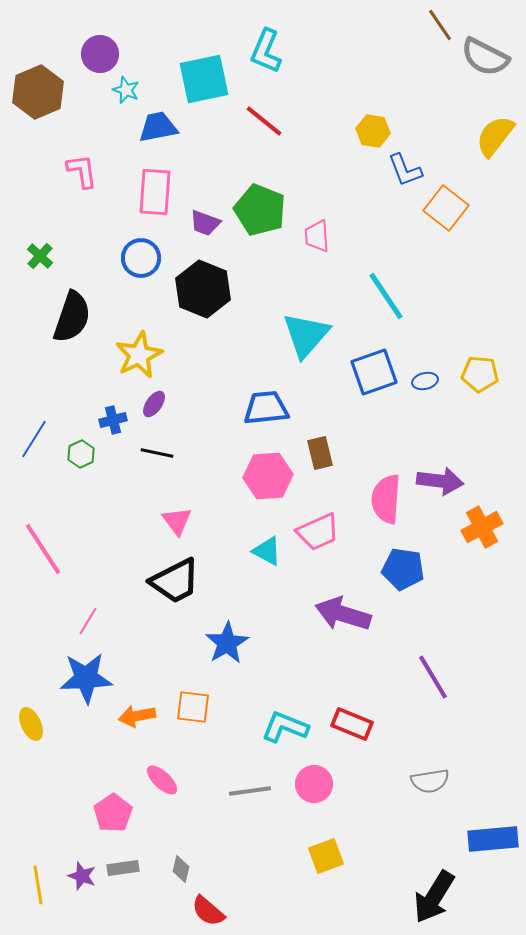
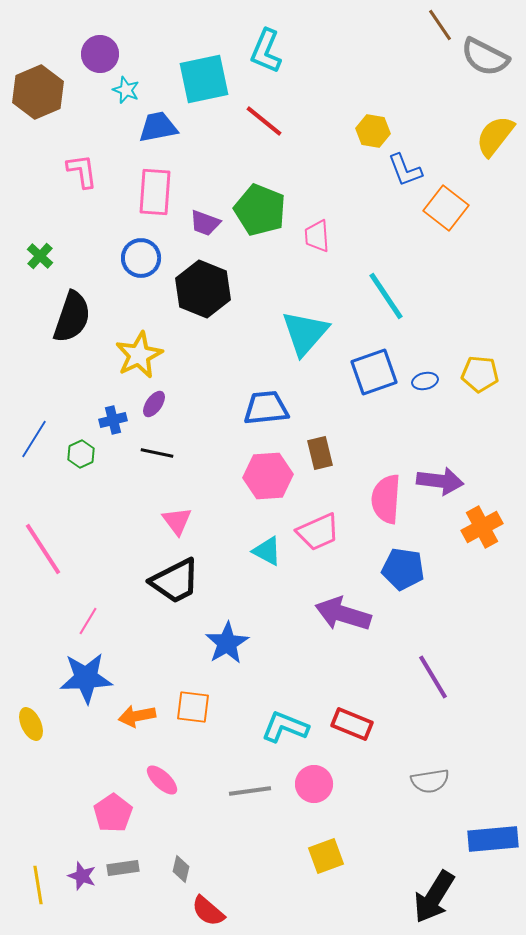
cyan triangle at (306, 335): moved 1 px left, 2 px up
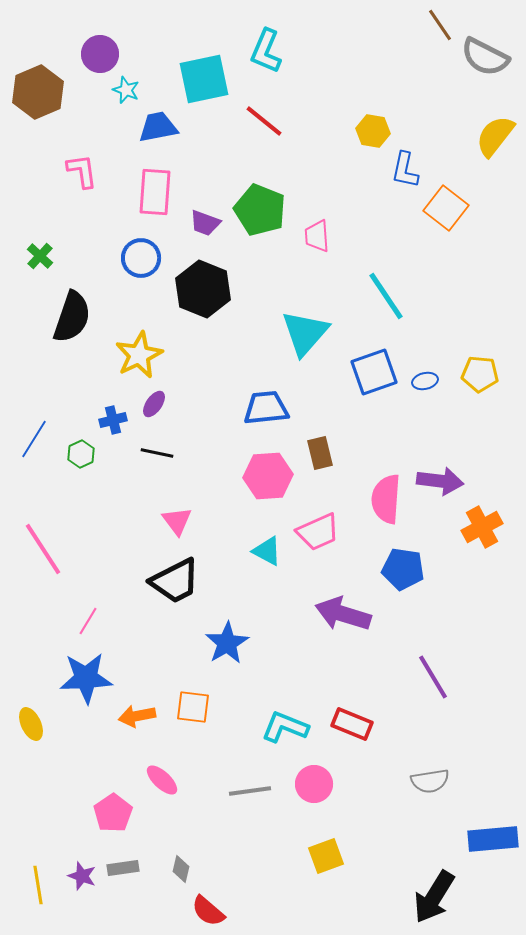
blue L-shape at (405, 170): rotated 33 degrees clockwise
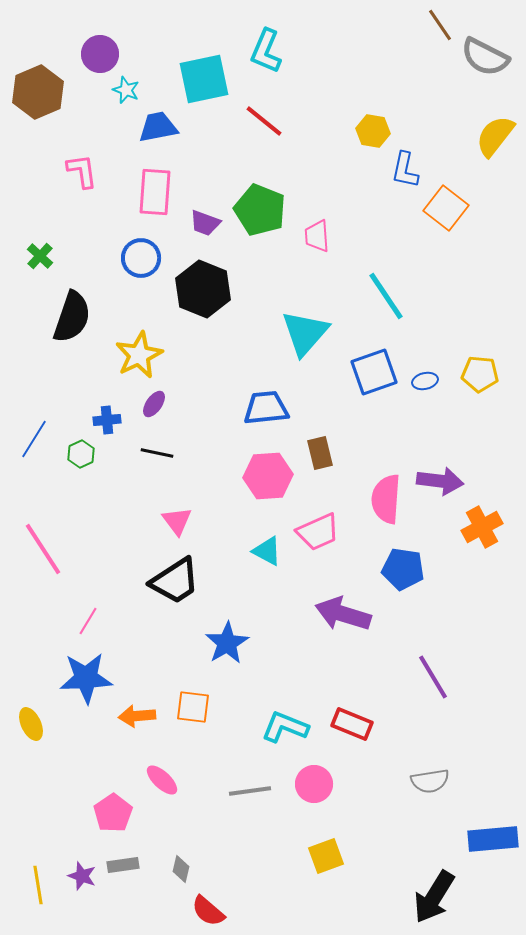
blue cross at (113, 420): moved 6 px left; rotated 8 degrees clockwise
black trapezoid at (175, 581): rotated 6 degrees counterclockwise
orange arrow at (137, 716): rotated 6 degrees clockwise
gray rectangle at (123, 868): moved 3 px up
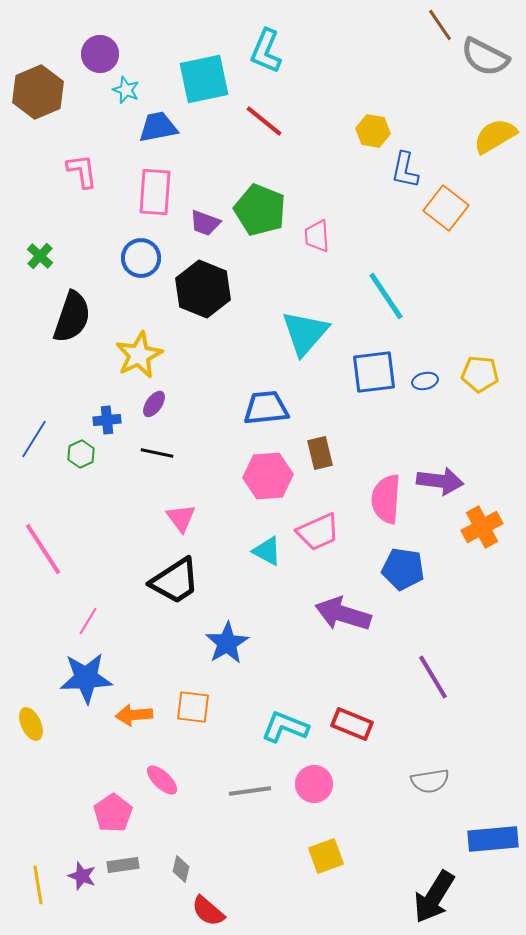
yellow semicircle at (495, 136): rotated 21 degrees clockwise
blue square at (374, 372): rotated 12 degrees clockwise
pink triangle at (177, 521): moved 4 px right, 3 px up
orange arrow at (137, 716): moved 3 px left, 1 px up
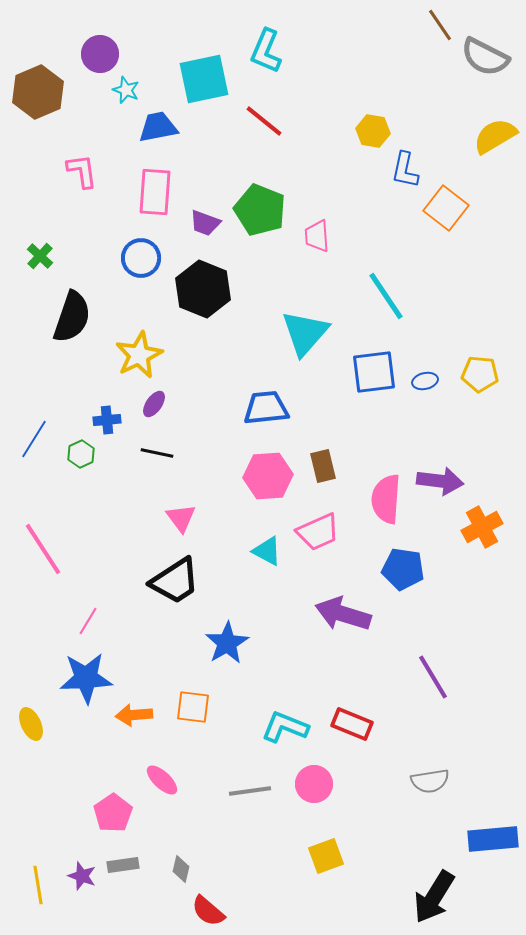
brown rectangle at (320, 453): moved 3 px right, 13 px down
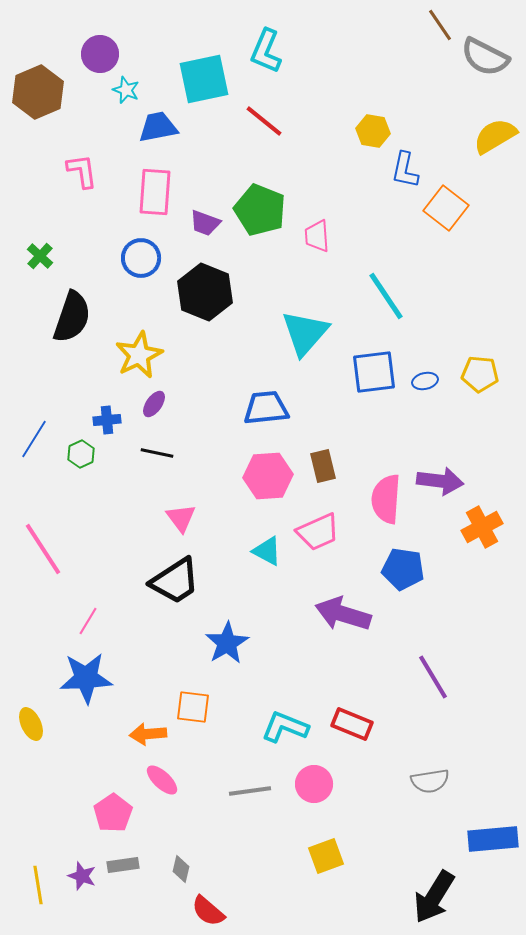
black hexagon at (203, 289): moved 2 px right, 3 px down
orange arrow at (134, 715): moved 14 px right, 19 px down
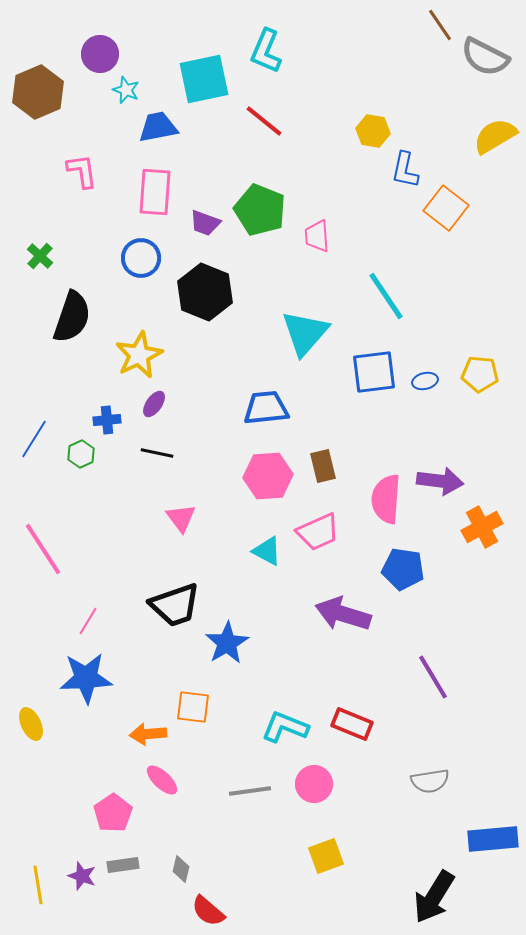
black trapezoid at (175, 581): moved 24 px down; rotated 14 degrees clockwise
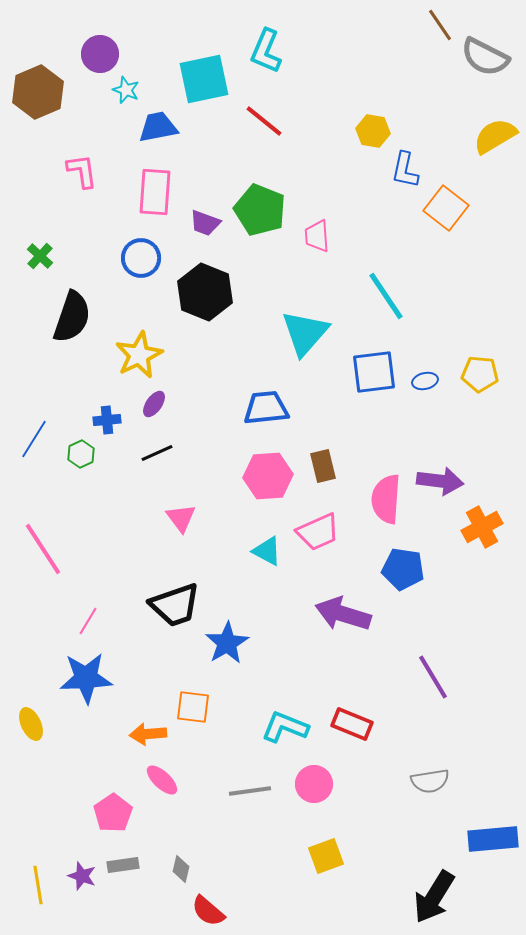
black line at (157, 453): rotated 36 degrees counterclockwise
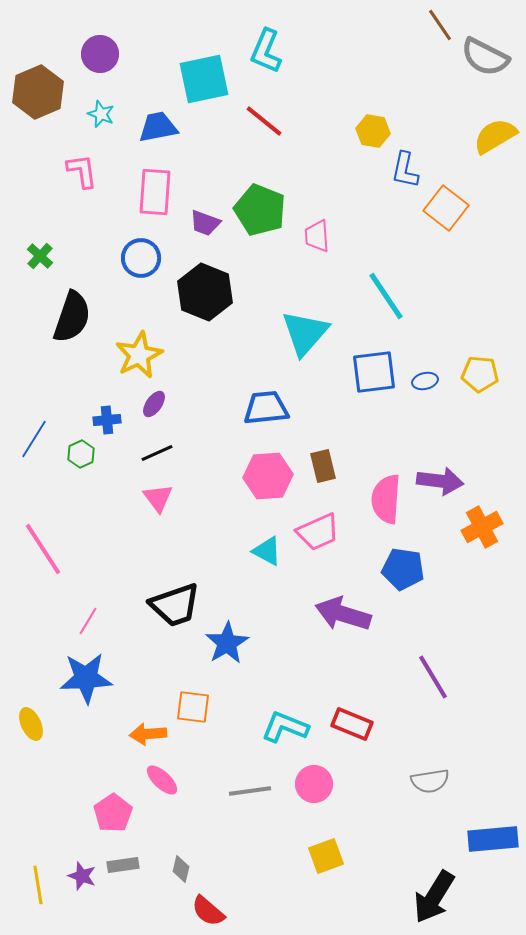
cyan star at (126, 90): moved 25 px left, 24 px down
pink triangle at (181, 518): moved 23 px left, 20 px up
